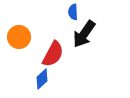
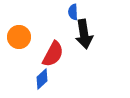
black arrow: rotated 44 degrees counterclockwise
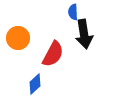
orange circle: moved 1 px left, 1 px down
blue diamond: moved 7 px left, 5 px down
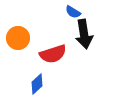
blue semicircle: rotated 56 degrees counterclockwise
red semicircle: rotated 44 degrees clockwise
blue diamond: moved 2 px right
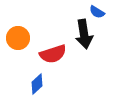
blue semicircle: moved 24 px right
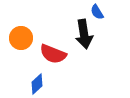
blue semicircle: rotated 28 degrees clockwise
orange circle: moved 3 px right
red semicircle: rotated 40 degrees clockwise
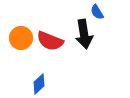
red semicircle: moved 3 px left, 13 px up
blue diamond: moved 2 px right
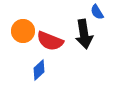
orange circle: moved 2 px right, 7 px up
blue diamond: moved 14 px up
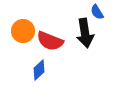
black arrow: moved 1 px right, 1 px up
